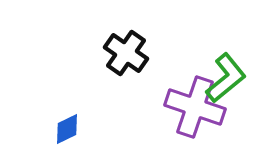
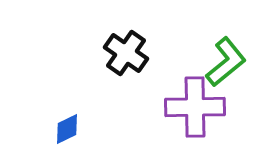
green L-shape: moved 16 px up
purple cross: rotated 20 degrees counterclockwise
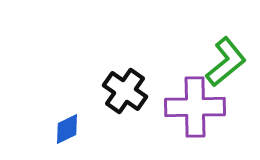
black cross: moved 1 px left, 38 px down
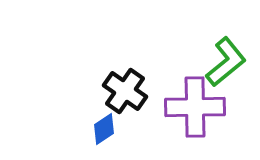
blue diamond: moved 37 px right; rotated 8 degrees counterclockwise
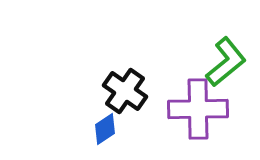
purple cross: moved 3 px right, 2 px down
blue diamond: moved 1 px right
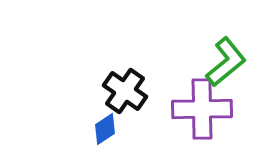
purple cross: moved 4 px right
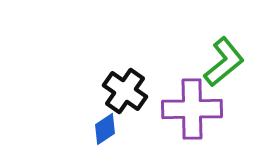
green L-shape: moved 2 px left
purple cross: moved 10 px left
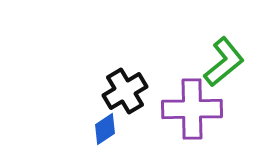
black cross: rotated 24 degrees clockwise
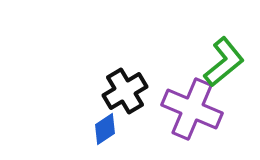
purple cross: rotated 24 degrees clockwise
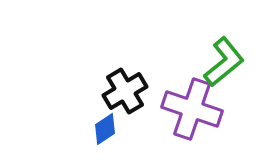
purple cross: rotated 4 degrees counterclockwise
